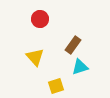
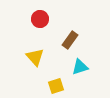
brown rectangle: moved 3 px left, 5 px up
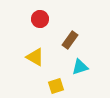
yellow triangle: rotated 18 degrees counterclockwise
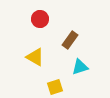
yellow square: moved 1 px left, 1 px down
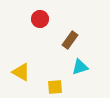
yellow triangle: moved 14 px left, 15 px down
yellow square: rotated 14 degrees clockwise
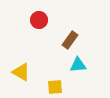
red circle: moved 1 px left, 1 px down
cyan triangle: moved 2 px left, 2 px up; rotated 12 degrees clockwise
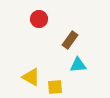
red circle: moved 1 px up
yellow triangle: moved 10 px right, 5 px down
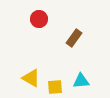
brown rectangle: moved 4 px right, 2 px up
cyan triangle: moved 3 px right, 16 px down
yellow triangle: moved 1 px down
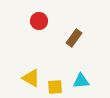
red circle: moved 2 px down
